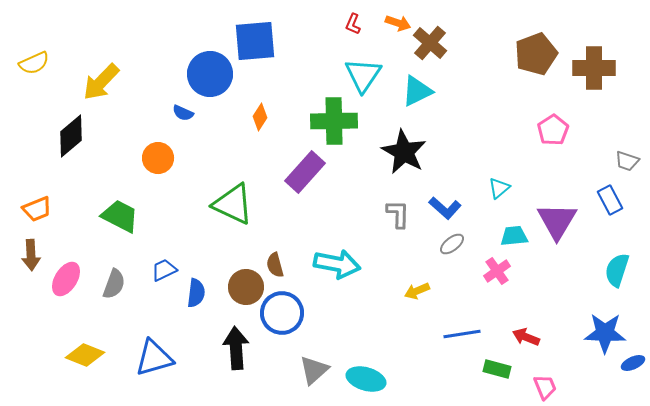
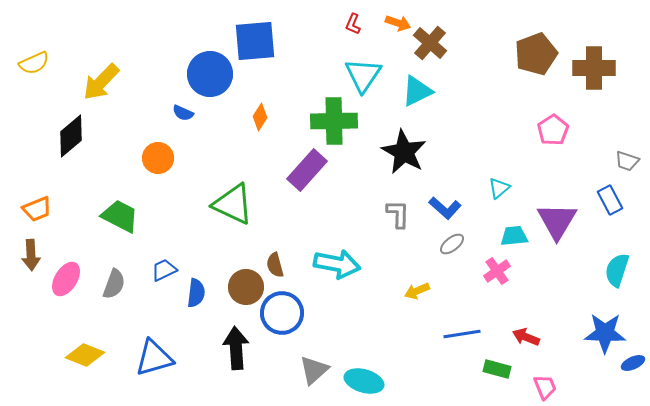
purple rectangle at (305, 172): moved 2 px right, 2 px up
cyan ellipse at (366, 379): moved 2 px left, 2 px down
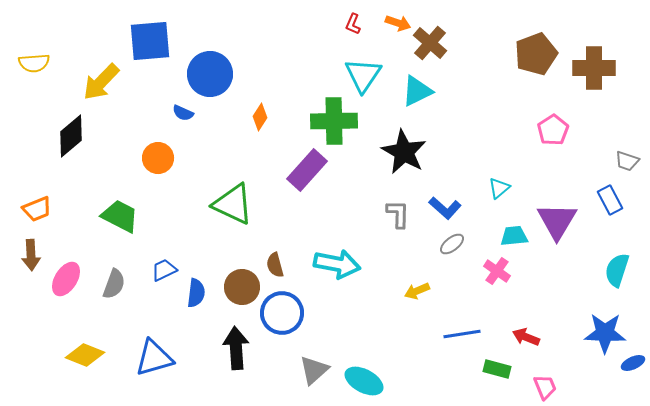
blue square at (255, 41): moved 105 px left
yellow semicircle at (34, 63): rotated 20 degrees clockwise
pink cross at (497, 271): rotated 20 degrees counterclockwise
brown circle at (246, 287): moved 4 px left
cyan ellipse at (364, 381): rotated 12 degrees clockwise
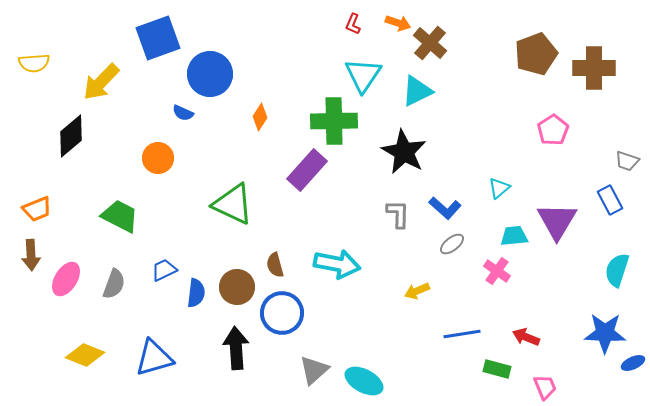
blue square at (150, 41): moved 8 px right, 3 px up; rotated 15 degrees counterclockwise
brown circle at (242, 287): moved 5 px left
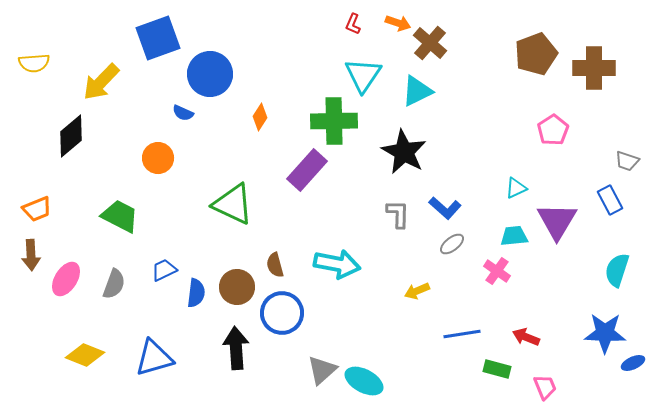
cyan triangle at (499, 188): moved 17 px right; rotated 15 degrees clockwise
gray triangle at (314, 370): moved 8 px right
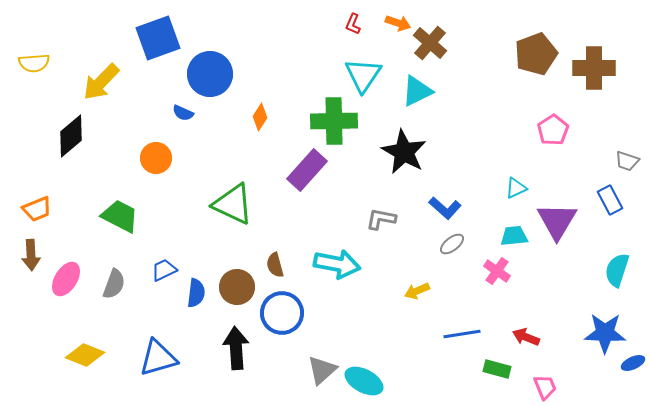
orange circle at (158, 158): moved 2 px left
gray L-shape at (398, 214): moved 17 px left, 5 px down; rotated 80 degrees counterclockwise
blue triangle at (154, 358): moved 4 px right
